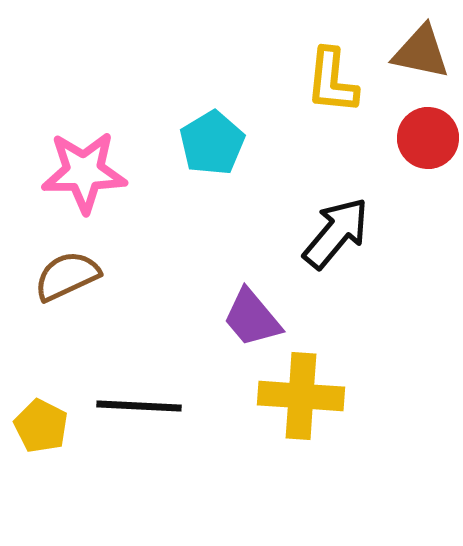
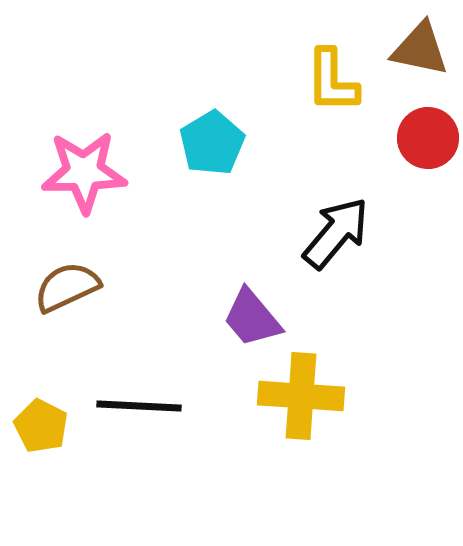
brown triangle: moved 1 px left, 3 px up
yellow L-shape: rotated 6 degrees counterclockwise
brown semicircle: moved 11 px down
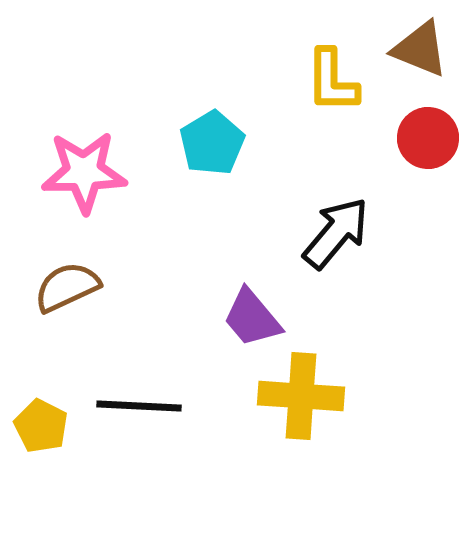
brown triangle: rotated 10 degrees clockwise
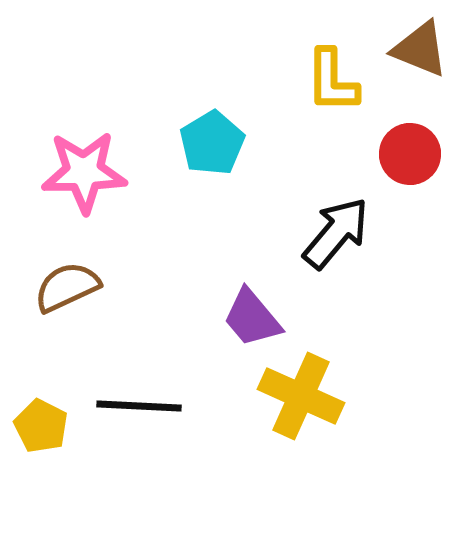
red circle: moved 18 px left, 16 px down
yellow cross: rotated 20 degrees clockwise
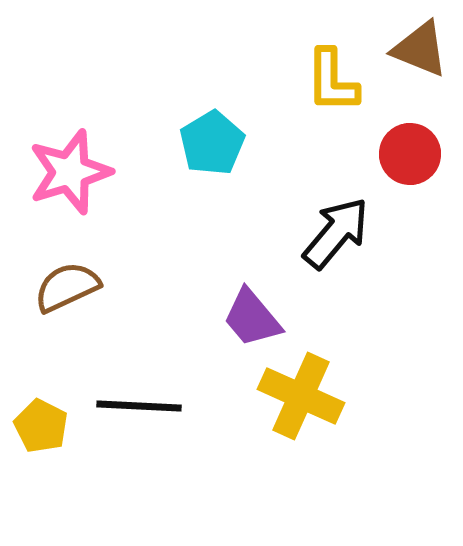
pink star: moved 14 px left; rotated 16 degrees counterclockwise
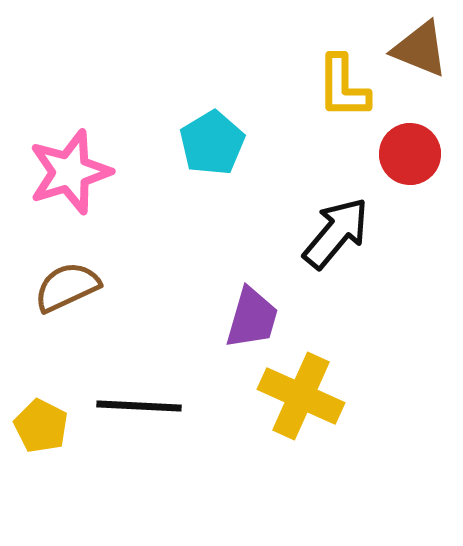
yellow L-shape: moved 11 px right, 6 px down
purple trapezoid: rotated 124 degrees counterclockwise
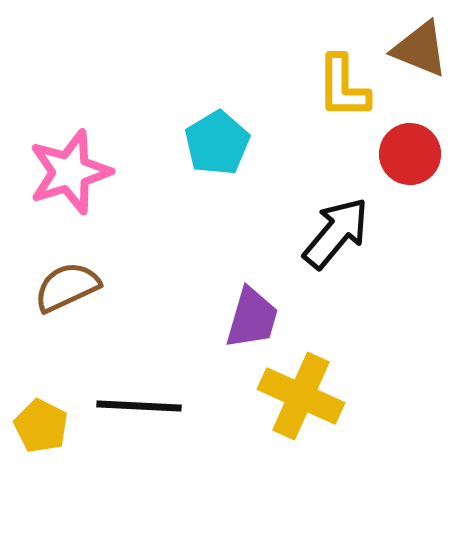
cyan pentagon: moved 5 px right
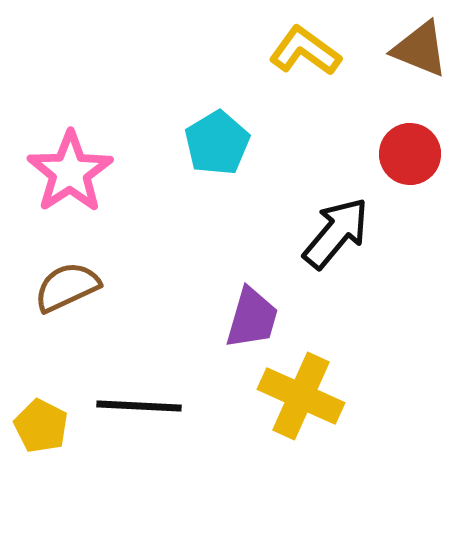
yellow L-shape: moved 38 px left, 36 px up; rotated 126 degrees clockwise
pink star: rotated 16 degrees counterclockwise
